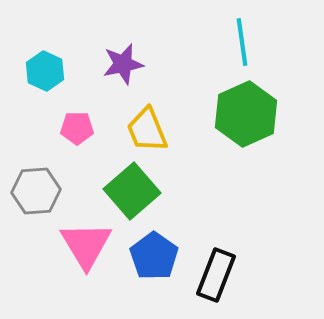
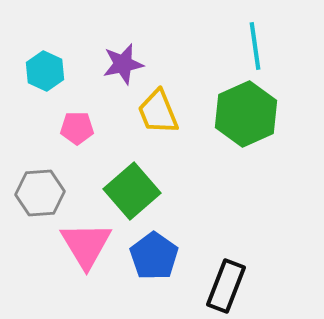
cyan line: moved 13 px right, 4 px down
yellow trapezoid: moved 11 px right, 18 px up
gray hexagon: moved 4 px right, 2 px down
black rectangle: moved 10 px right, 11 px down
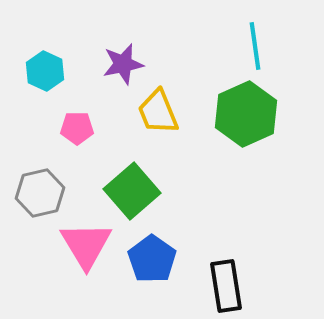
gray hexagon: rotated 9 degrees counterclockwise
blue pentagon: moved 2 px left, 3 px down
black rectangle: rotated 30 degrees counterclockwise
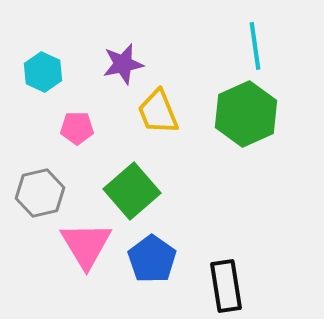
cyan hexagon: moved 2 px left, 1 px down
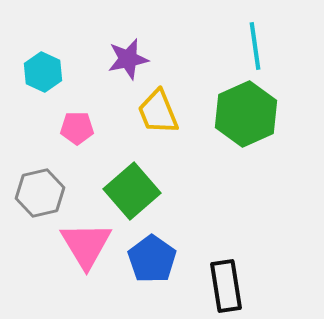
purple star: moved 5 px right, 5 px up
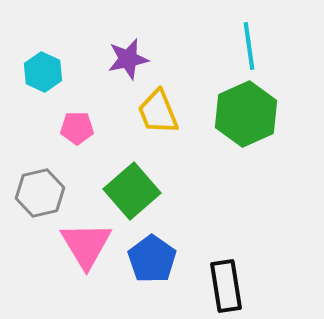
cyan line: moved 6 px left
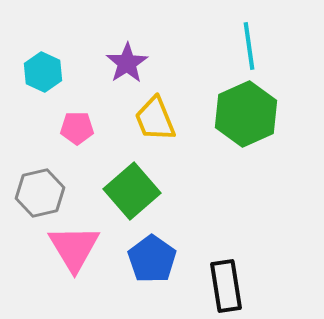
purple star: moved 1 px left, 4 px down; rotated 21 degrees counterclockwise
yellow trapezoid: moved 3 px left, 7 px down
pink triangle: moved 12 px left, 3 px down
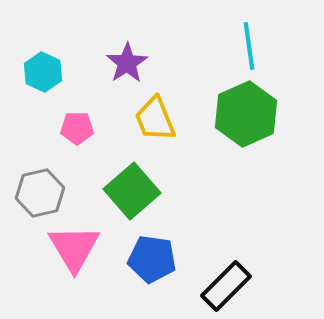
blue pentagon: rotated 27 degrees counterclockwise
black rectangle: rotated 54 degrees clockwise
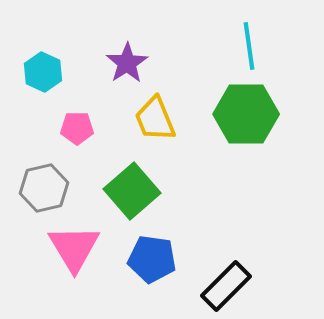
green hexagon: rotated 24 degrees clockwise
gray hexagon: moved 4 px right, 5 px up
